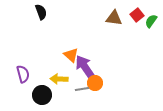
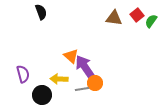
orange triangle: moved 1 px down
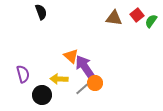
gray line: rotated 32 degrees counterclockwise
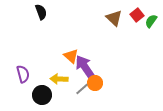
brown triangle: rotated 36 degrees clockwise
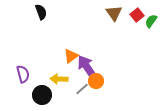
brown triangle: moved 5 px up; rotated 12 degrees clockwise
orange triangle: rotated 42 degrees clockwise
purple arrow: moved 2 px right
orange circle: moved 1 px right, 2 px up
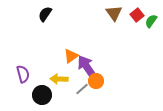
black semicircle: moved 4 px right, 2 px down; rotated 126 degrees counterclockwise
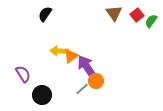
purple semicircle: rotated 18 degrees counterclockwise
yellow arrow: moved 28 px up
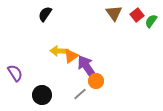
purple semicircle: moved 8 px left, 1 px up
gray line: moved 2 px left, 5 px down
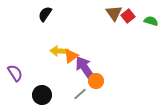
red square: moved 9 px left, 1 px down
green semicircle: rotated 72 degrees clockwise
purple arrow: moved 2 px left, 1 px down
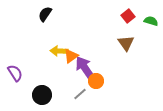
brown triangle: moved 12 px right, 30 px down
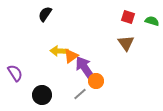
red square: moved 1 px down; rotated 32 degrees counterclockwise
green semicircle: moved 1 px right
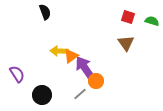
black semicircle: moved 2 px up; rotated 126 degrees clockwise
purple semicircle: moved 2 px right, 1 px down
